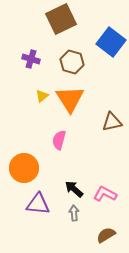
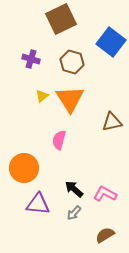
gray arrow: rotated 133 degrees counterclockwise
brown semicircle: moved 1 px left
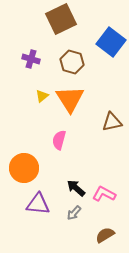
black arrow: moved 2 px right, 1 px up
pink L-shape: moved 1 px left
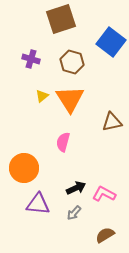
brown square: rotated 8 degrees clockwise
pink semicircle: moved 4 px right, 2 px down
black arrow: rotated 114 degrees clockwise
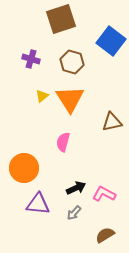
blue square: moved 1 px up
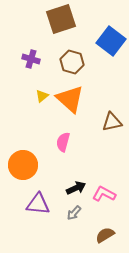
orange triangle: rotated 16 degrees counterclockwise
orange circle: moved 1 px left, 3 px up
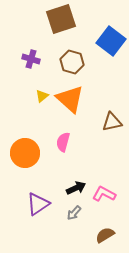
orange circle: moved 2 px right, 12 px up
purple triangle: rotated 40 degrees counterclockwise
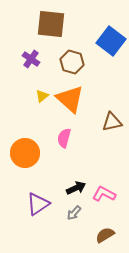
brown square: moved 10 px left, 5 px down; rotated 24 degrees clockwise
purple cross: rotated 18 degrees clockwise
pink semicircle: moved 1 px right, 4 px up
